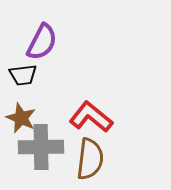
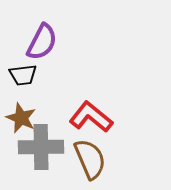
brown semicircle: rotated 30 degrees counterclockwise
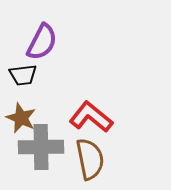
brown semicircle: rotated 12 degrees clockwise
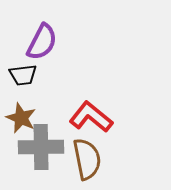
brown semicircle: moved 3 px left
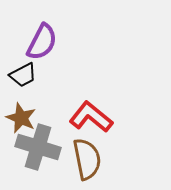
black trapezoid: rotated 20 degrees counterclockwise
gray cross: moved 3 px left; rotated 18 degrees clockwise
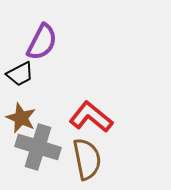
black trapezoid: moved 3 px left, 1 px up
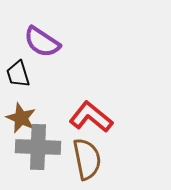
purple semicircle: rotated 96 degrees clockwise
black trapezoid: moved 2 px left; rotated 100 degrees clockwise
gray cross: rotated 15 degrees counterclockwise
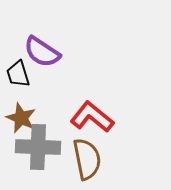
purple semicircle: moved 10 px down
red L-shape: moved 1 px right
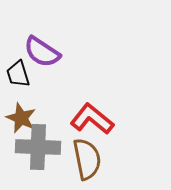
red L-shape: moved 2 px down
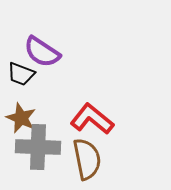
black trapezoid: moved 3 px right; rotated 52 degrees counterclockwise
